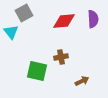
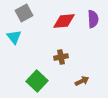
cyan triangle: moved 3 px right, 5 px down
green square: moved 10 px down; rotated 30 degrees clockwise
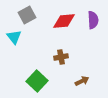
gray square: moved 3 px right, 2 px down
purple semicircle: moved 1 px down
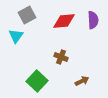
cyan triangle: moved 2 px right, 1 px up; rotated 14 degrees clockwise
brown cross: rotated 32 degrees clockwise
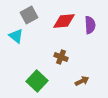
gray square: moved 2 px right
purple semicircle: moved 3 px left, 5 px down
cyan triangle: rotated 28 degrees counterclockwise
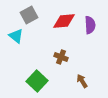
brown arrow: rotated 96 degrees counterclockwise
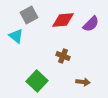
red diamond: moved 1 px left, 1 px up
purple semicircle: moved 1 px right, 1 px up; rotated 48 degrees clockwise
brown cross: moved 2 px right, 1 px up
brown arrow: moved 1 px right, 1 px down; rotated 128 degrees clockwise
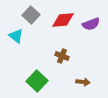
gray square: moved 2 px right; rotated 18 degrees counterclockwise
purple semicircle: rotated 24 degrees clockwise
brown cross: moved 1 px left
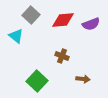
brown arrow: moved 3 px up
